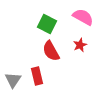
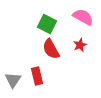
red semicircle: moved 2 px up
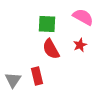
green square: rotated 24 degrees counterclockwise
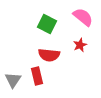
pink semicircle: rotated 10 degrees clockwise
green square: rotated 24 degrees clockwise
red semicircle: moved 2 px left, 6 px down; rotated 55 degrees counterclockwise
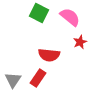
pink semicircle: moved 13 px left
green square: moved 8 px left, 11 px up
red star: moved 3 px up
red rectangle: moved 1 px right, 2 px down; rotated 48 degrees clockwise
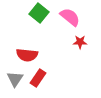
green square: rotated 12 degrees clockwise
red star: rotated 24 degrees clockwise
red semicircle: moved 22 px left
gray triangle: moved 2 px right, 1 px up
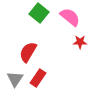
red semicircle: moved 1 px right, 3 px up; rotated 115 degrees clockwise
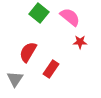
red rectangle: moved 13 px right, 9 px up
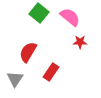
red rectangle: moved 3 px down
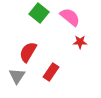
gray triangle: moved 2 px right, 3 px up
